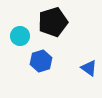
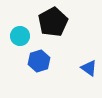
black pentagon: rotated 12 degrees counterclockwise
blue hexagon: moved 2 px left
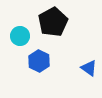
blue hexagon: rotated 15 degrees counterclockwise
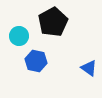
cyan circle: moved 1 px left
blue hexagon: moved 3 px left; rotated 15 degrees counterclockwise
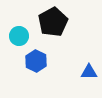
blue hexagon: rotated 15 degrees clockwise
blue triangle: moved 4 px down; rotated 36 degrees counterclockwise
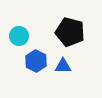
black pentagon: moved 17 px right, 10 px down; rotated 28 degrees counterclockwise
blue triangle: moved 26 px left, 6 px up
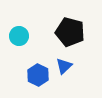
blue hexagon: moved 2 px right, 14 px down
blue triangle: moved 1 px right; rotated 42 degrees counterclockwise
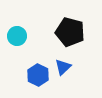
cyan circle: moved 2 px left
blue triangle: moved 1 px left, 1 px down
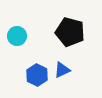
blue triangle: moved 1 px left, 3 px down; rotated 18 degrees clockwise
blue hexagon: moved 1 px left
